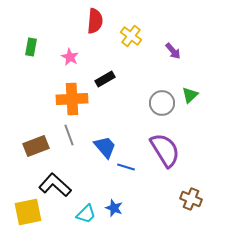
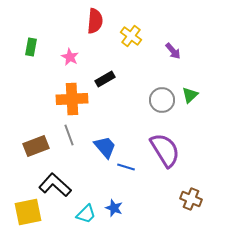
gray circle: moved 3 px up
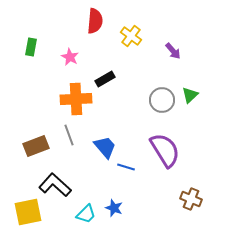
orange cross: moved 4 px right
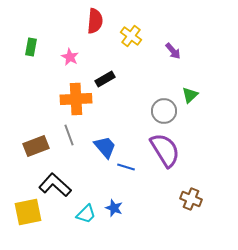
gray circle: moved 2 px right, 11 px down
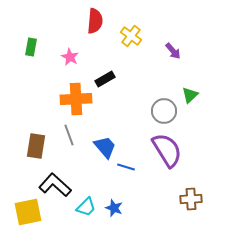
brown rectangle: rotated 60 degrees counterclockwise
purple semicircle: moved 2 px right
brown cross: rotated 25 degrees counterclockwise
cyan trapezoid: moved 7 px up
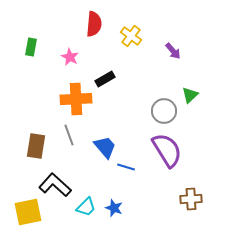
red semicircle: moved 1 px left, 3 px down
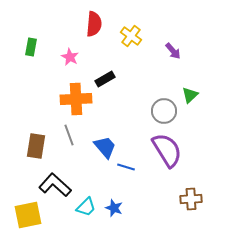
yellow square: moved 3 px down
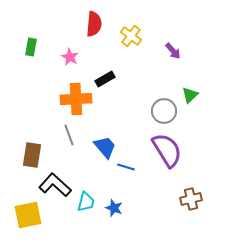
brown rectangle: moved 4 px left, 9 px down
brown cross: rotated 10 degrees counterclockwise
cyan trapezoid: moved 5 px up; rotated 30 degrees counterclockwise
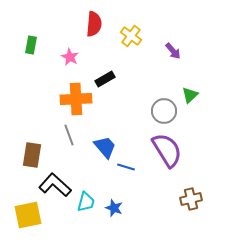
green rectangle: moved 2 px up
